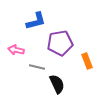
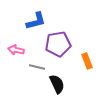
purple pentagon: moved 2 px left, 1 px down
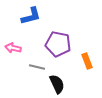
blue L-shape: moved 5 px left, 5 px up
purple pentagon: rotated 20 degrees clockwise
pink arrow: moved 3 px left, 2 px up
